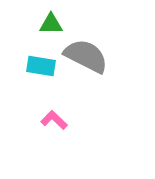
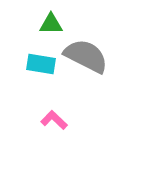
cyan rectangle: moved 2 px up
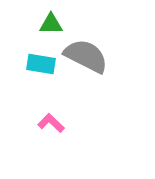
pink L-shape: moved 3 px left, 3 px down
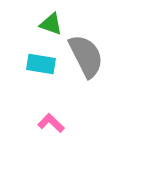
green triangle: rotated 20 degrees clockwise
gray semicircle: rotated 36 degrees clockwise
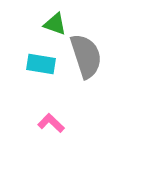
green triangle: moved 4 px right
gray semicircle: rotated 9 degrees clockwise
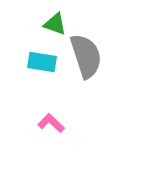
cyan rectangle: moved 1 px right, 2 px up
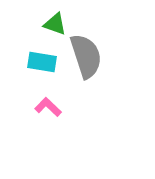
pink L-shape: moved 3 px left, 16 px up
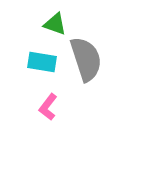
gray semicircle: moved 3 px down
pink L-shape: rotated 96 degrees counterclockwise
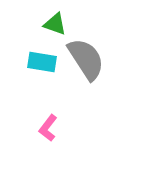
gray semicircle: rotated 15 degrees counterclockwise
pink L-shape: moved 21 px down
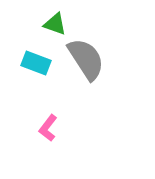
cyan rectangle: moved 6 px left, 1 px down; rotated 12 degrees clockwise
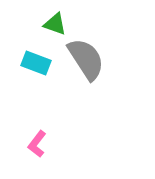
pink L-shape: moved 11 px left, 16 px down
